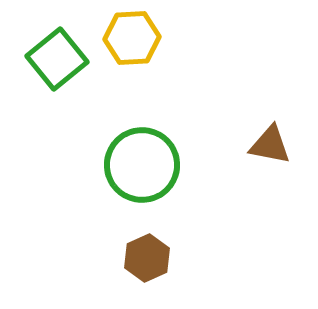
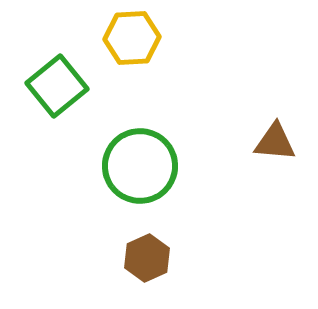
green square: moved 27 px down
brown triangle: moved 5 px right, 3 px up; rotated 6 degrees counterclockwise
green circle: moved 2 px left, 1 px down
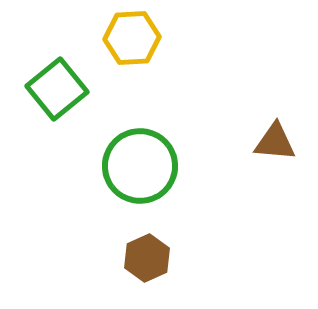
green square: moved 3 px down
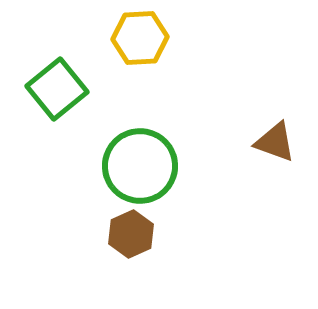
yellow hexagon: moved 8 px right
brown triangle: rotated 15 degrees clockwise
brown hexagon: moved 16 px left, 24 px up
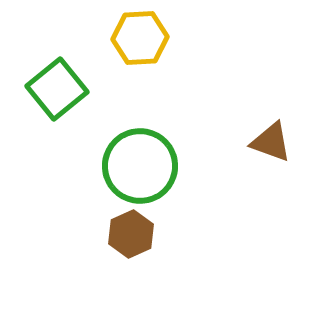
brown triangle: moved 4 px left
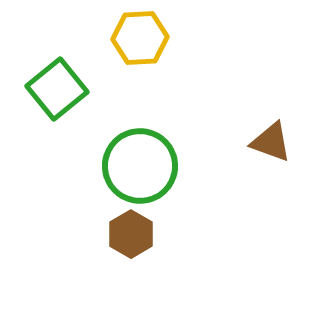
brown hexagon: rotated 6 degrees counterclockwise
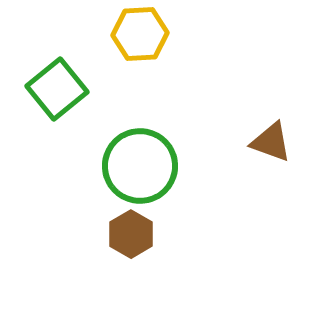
yellow hexagon: moved 4 px up
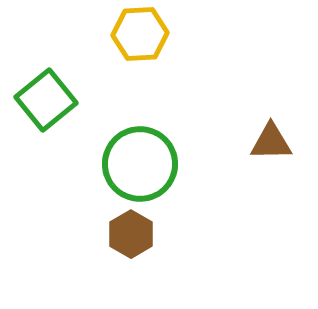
green square: moved 11 px left, 11 px down
brown triangle: rotated 21 degrees counterclockwise
green circle: moved 2 px up
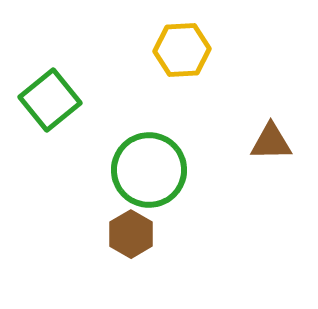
yellow hexagon: moved 42 px right, 16 px down
green square: moved 4 px right
green circle: moved 9 px right, 6 px down
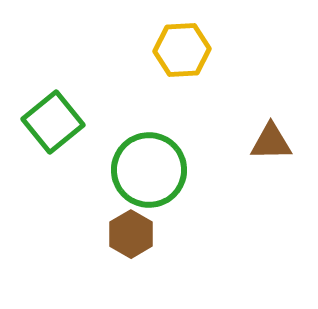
green square: moved 3 px right, 22 px down
